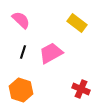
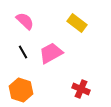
pink semicircle: moved 4 px right, 1 px down
black line: rotated 48 degrees counterclockwise
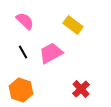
yellow rectangle: moved 4 px left, 2 px down
red cross: rotated 24 degrees clockwise
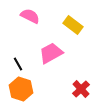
pink semicircle: moved 5 px right, 5 px up; rotated 18 degrees counterclockwise
black line: moved 5 px left, 12 px down
orange hexagon: moved 1 px up
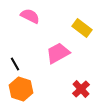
yellow rectangle: moved 9 px right, 3 px down
pink trapezoid: moved 7 px right
black line: moved 3 px left
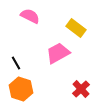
yellow rectangle: moved 6 px left
black line: moved 1 px right, 1 px up
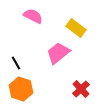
pink semicircle: moved 3 px right
pink trapezoid: rotated 10 degrees counterclockwise
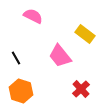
yellow rectangle: moved 9 px right, 6 px down
pink trapezoid: moved 2 px right, 3 px down; rotated 90 degrees counterclockwise
black line: moved 5 px up
orange hexagon: moved 2 px down
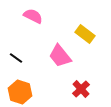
black line: rotated 24 degrees counterclockwise
orange hexagon: moved 1 px left, 1 px down
